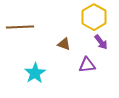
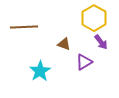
yellow hexagon: moved 1 px down
brown line: moved 4 px right
purple triangle: moved 3 px left, 3 px up; rotated 24 degrees counterclockwise
cyan star: moved 5 px right, 2 px up
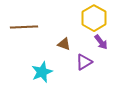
cyan star: moved 2 px right, 1 px down; rotated 10 degrees clockwise
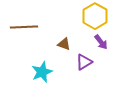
yellow hexagon: moved 1 px right, 2 px up
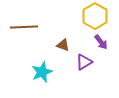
brown triangle: moved 1 px left, 1 px down
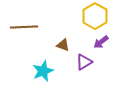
purple arrow: rotated 91 degrees clockwise
cyan star: moved 1 px right, 1 px up
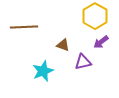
purple triangle: moved 1 px left; rotated 18 degrees clockwise
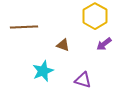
purple arrow: moved 3 px right, 2 px down
purple triangle: moved 18 px down; rotated 30 degrees clockwise
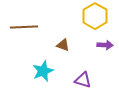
purple arrow: moved 1 px right, 1 px down; rotated 140 degrees counterclockwise
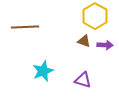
brown line: moved 1 px right
brown triangle: moved 21 px right, 4 px up
